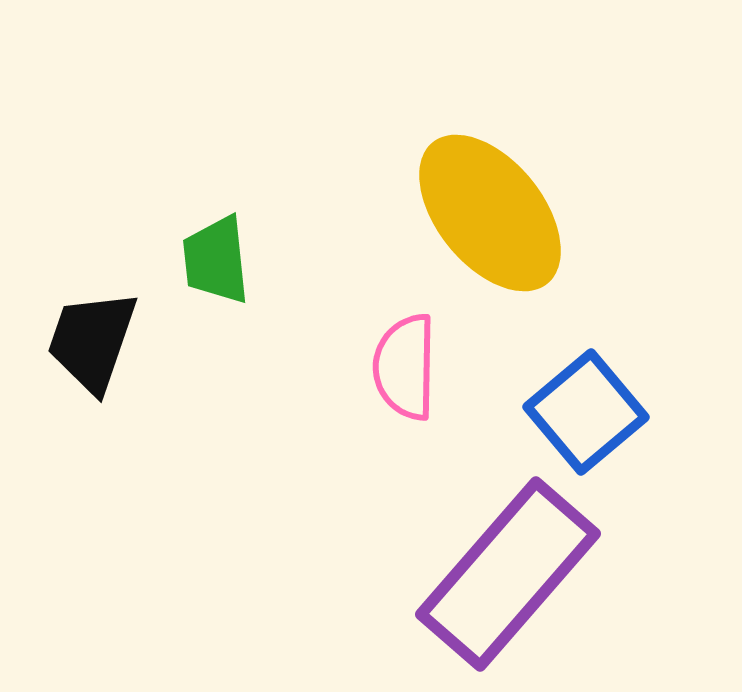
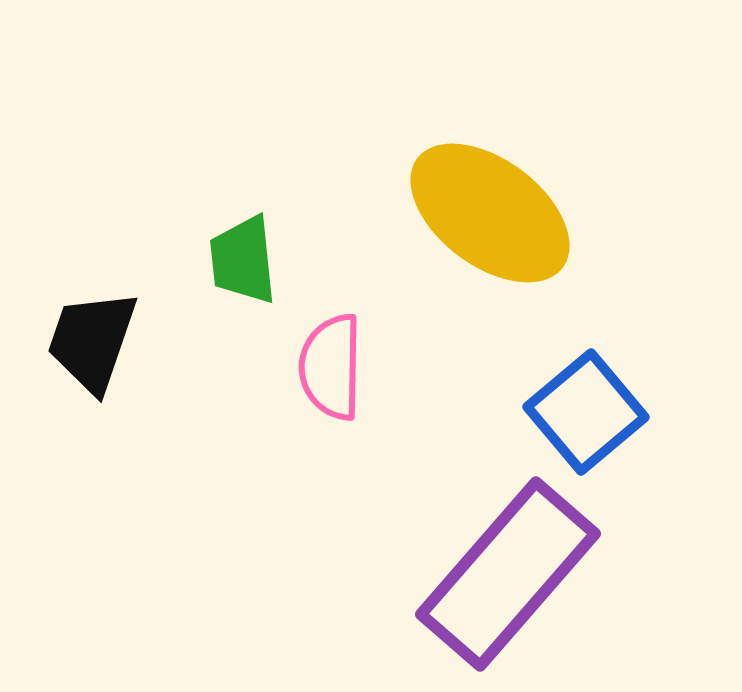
yellow ellipse: rotated 14 degrees counterclockwise
green trapezoid: moved 27 px right
pink semicircle: moved 74 px left
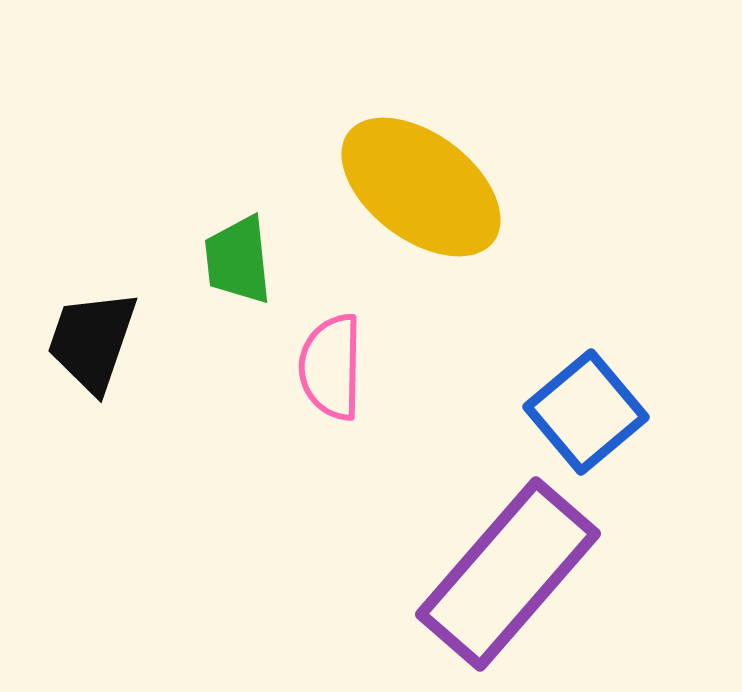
yellow ellipse: moved 69 px left, 26 px up
green trapezoid: moved 5 px left
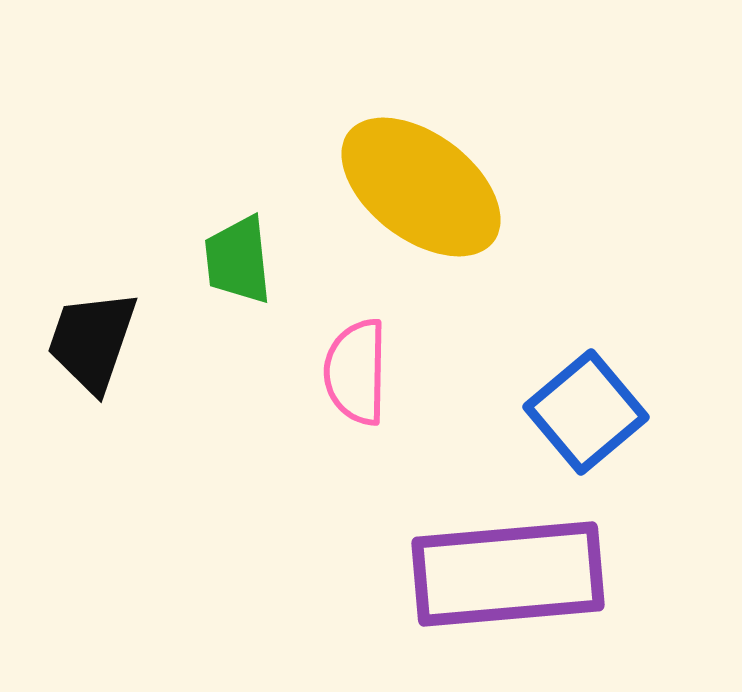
pink semicircle: moved 25 px right, 5 px down
purple rectangle: rotated 44 degrees clockwise
